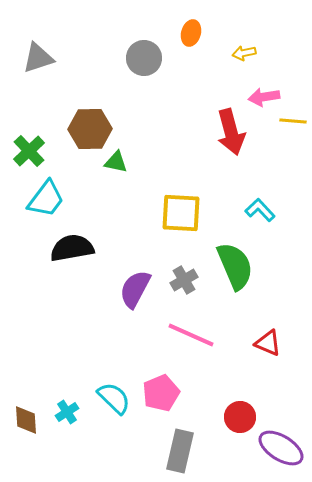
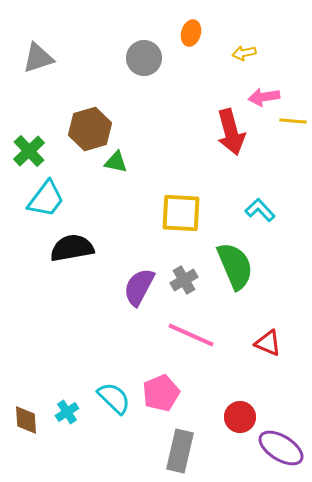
brown hexagon: rotated 15 degrees counterclockwise
purple semicircle: moved 4 px right, 2 px up
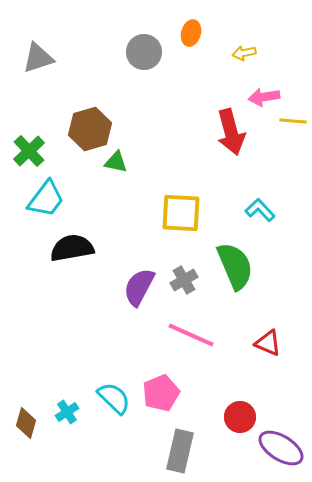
gray circle: moved 6 px up
brown diamond: moved 3 px down; rotated 20 degrees clockwise
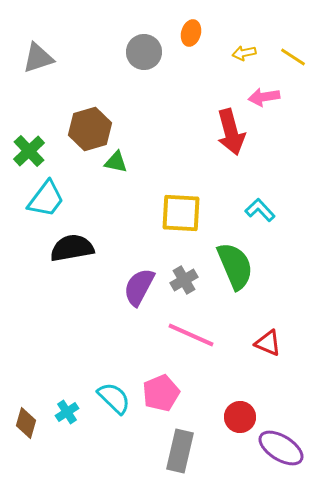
yellow line: moved 64 px up; rotated 28 degrees clockwise
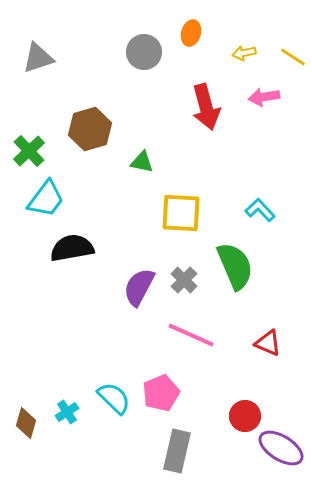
red arrow: moved 25 px left, 25 px up
green triangle: moved 26 px right
gray cross: rotated 16 degrees counterclockwise
red circle: moved 5 px right, 1 px up
gray rectangle: moved 3 px left
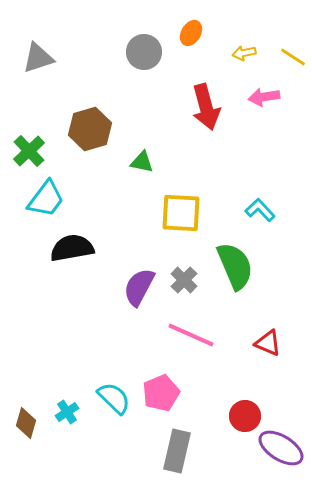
orange ellipse: rotated 15 degrees clockwise
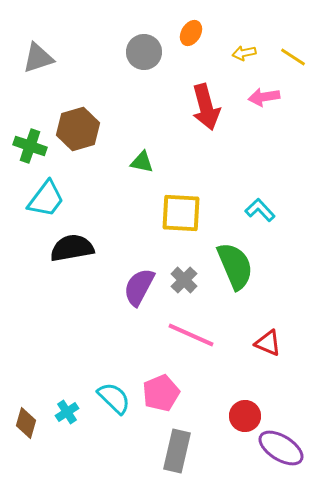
brown hexagon: moved 12 px left
green cross: moved 1 px right, 5 px up; rotated 28 degrees counterclockwise
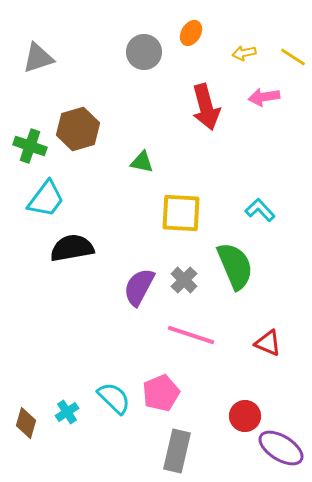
pink line: rotated 6 degrees counterclockwise
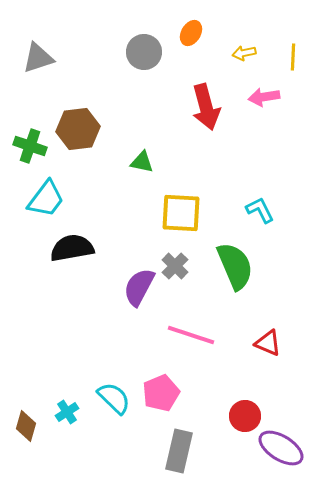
yellow line: rotated 60 degrees clockwise
brown hexagon: rotated 9 degrees clockwise
cyan L-shape: rotated 16 degrees clockwise
gray cross: moved 9 px left, 14 px up
brown diamond: moved 3 px down
gray rectangle: moved 2 px right
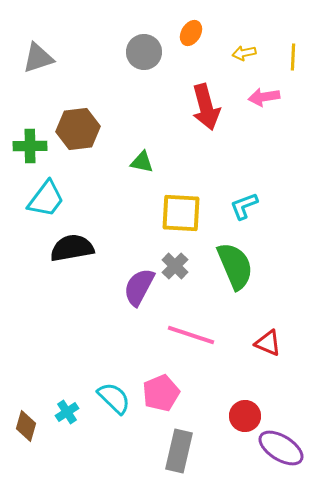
green cross: rotated 20 degrees counterclockwise
cyan L-shape: moved 16 px left, 4 px up; rotated 84 degrees counterclockwise
